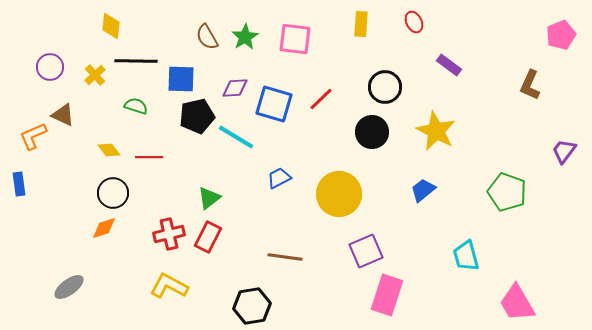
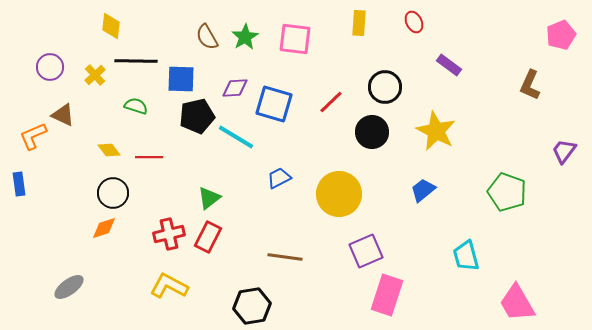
yellow rectangle at (361, 24): moved 2 px left, 1 px up
red line at (321, 99): moved 10 px right, 3 px down
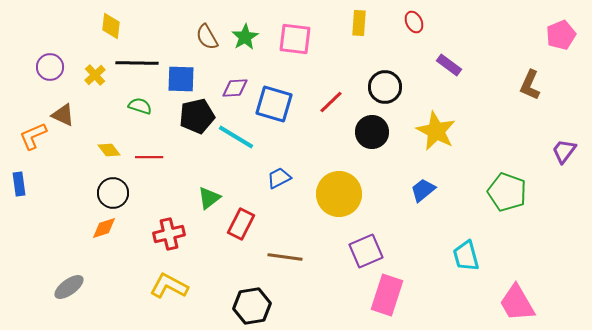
black line at (136, 61): moved 1 px right, 2 px down
green semicircle at (136, 106): moved 4 px right
red rectangle at (208, 237): moved 33 px right, 13 px up
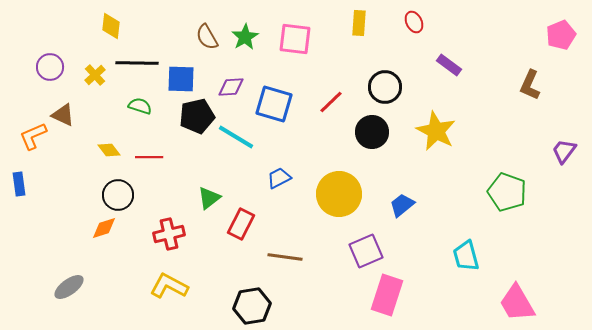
purple diamond at (235, 88): moved 4 px left, 1 px up
blue trapezoid at (423, 190): moved 21 px left, 15 px down
black circle at (113, 193): moved 5 px right, 2 px down
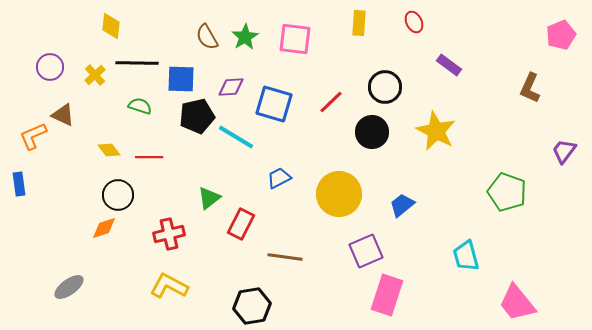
brown L-shape at (530, 85): moved 3 px down
pink trapezoid at (517, 303): rotated 9 degrees counterclockwise
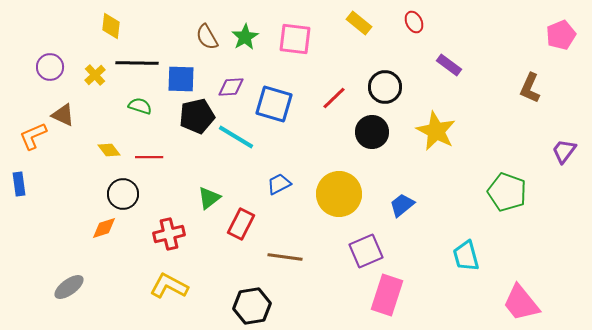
yellow rectangle at (359, 23): rotated 55 degrees counterclockwise
red line at (331, 102): moved 3 px right, 4 px up
blue trapezoid at (279, 178): moved 6 px down
black circle at (118, 195): moved 5 px right, 1 px up
pink trapezoid at (517, 303): moved 4 px right
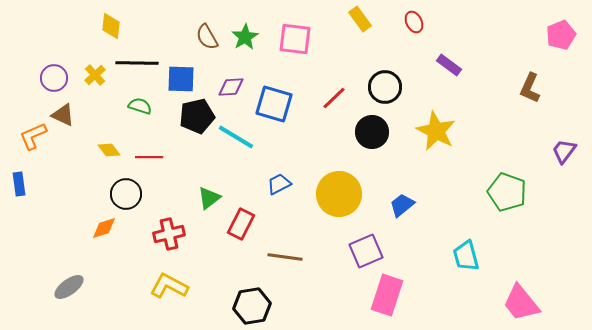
yellow rectangle at (359, 23): moved 1 px right, 4 px up; rotated 15 degrees clockwise
purple circle at (50, 67): moved 4 px right, 11 px down
black circle at (123, 194): moved 3 px right
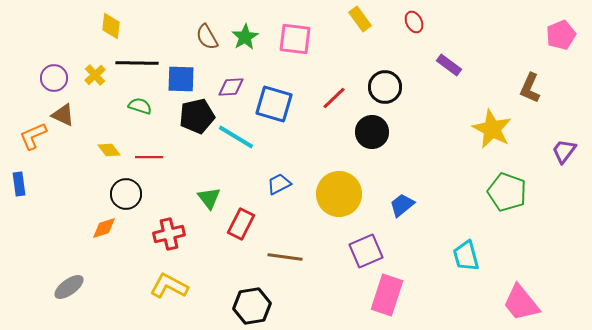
yellow star at (436, 131): moved 56 px right, 2 px up
green triangle at (209, 198): rotated 30 degrees counterclockwise
